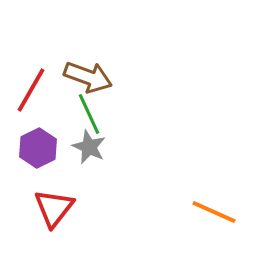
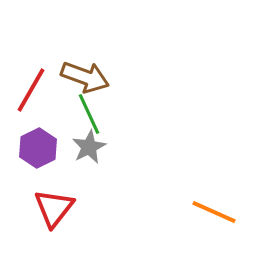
brown arrow: moved 3 px left
gray star: rotated 20 degrees clockwise
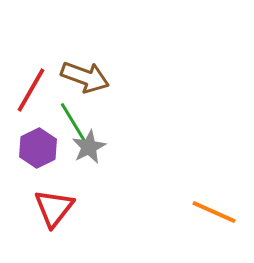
green line: moved 16 px left, 8 px down; rotated 6 degrees counterclockwise
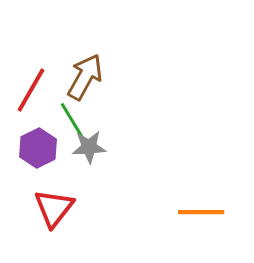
brown arrow: rotated 81 degrees counterclockwise
gray star: rotated 24 degrees clockwise
orange line: moved 13 px left; rotated 24 degrees counterclockwise
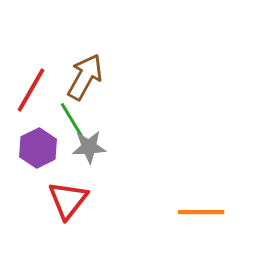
red triangle: moved 14 px right, 8 px up
